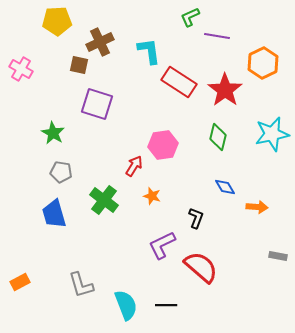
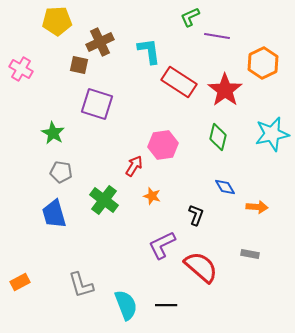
black L-shape: moved 3 px up
gray rectangle: moved 28 px left, 2 px up
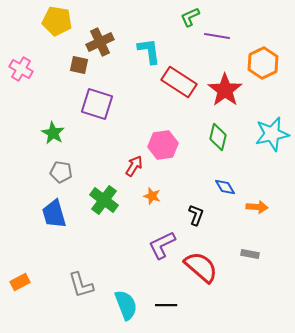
yellow pentagon: rotated 12 degrees clockwise
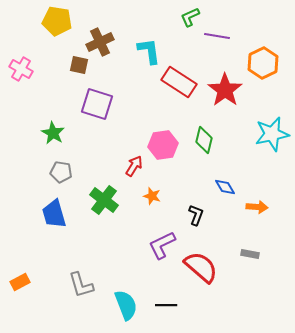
green diamond: moved 14 px left, 3 px down
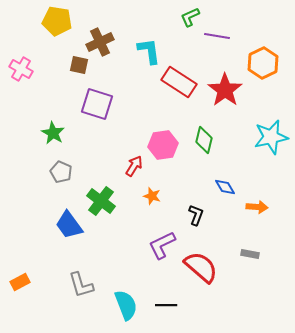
cyan star: moved 1 px left, 3 px down
gray pentagon: rotated 15 degrees clockwise
green cross: moved 3 px left, 1 px down
blue trapezoid: moved 15 px right, 11 px down; rotated 20 degrees counterclockwise
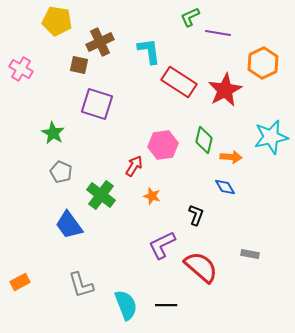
purple line: moved 1 px right, 3 px up
red star: rotated 8 degrees clockwise
green cross: moved 6 px up
orange arrow: moved 26 px left, 50 px up
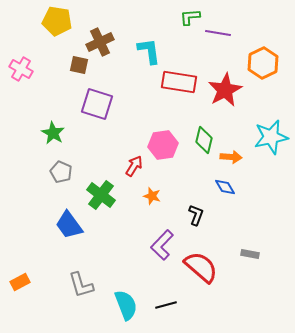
green L-shape: rotated 20 degrees clockwise
red rectangle: rotated 24 degrees counterclockwise
purple L-shape: rotated 20 degrees counterclockwise
black line: rotated 15 degrees counterclockwise
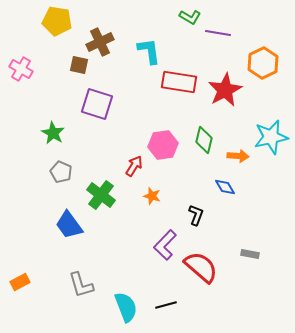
green L-shape: rotated 145 degrees counterclockwise
orange arrow: moved 7 px right, 1 px up
purple L-shape: moved 3 px right
cyan semicircle: moved 2 px down
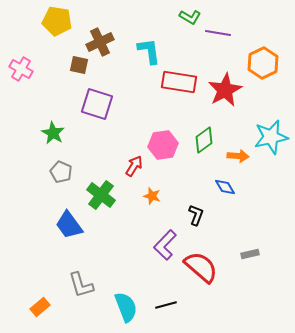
green diamond: rotated 40 degrees clockwise
gray rectangle: rotated 24 degrees counterclockwise
orange rectangle: moved 20 px right, 25 px down; rotated 12 degrees counterclockwise
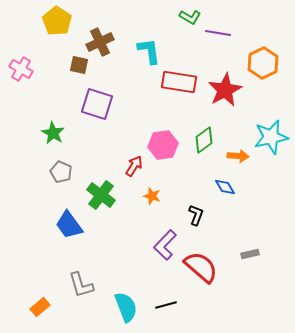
yellow pentagon: rotated 24 degrees clockwise
